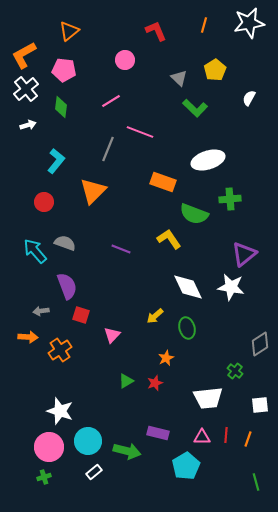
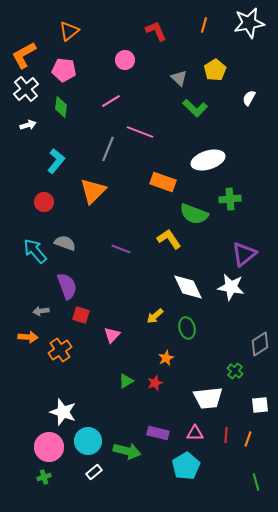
white star at (60, 411): moved 3 px right, 1 px down
pink triangle at (202, 437): moved 7 px left, 4 px up
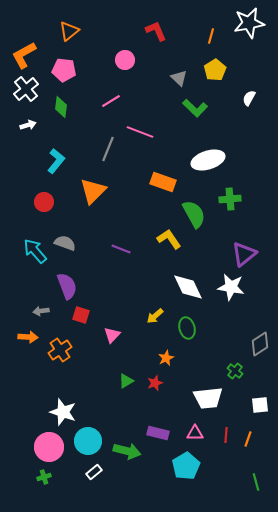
orange line at (204, 25): moved 7 px right, 11 px down
green semicircle at (194, 214): rotated 140 degrees counterclockwise
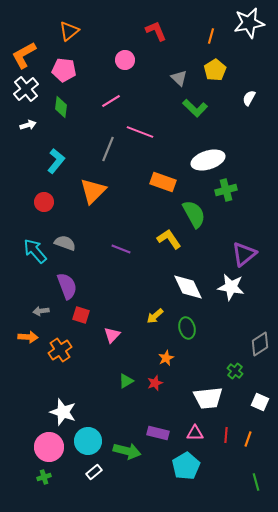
green cross at (230, 199): moved 4 px left, 9 px up; rotated 10 degrees counterclockwise
white square at (260, 405): moved 3 px up; rotated 30 degrees clockwise
